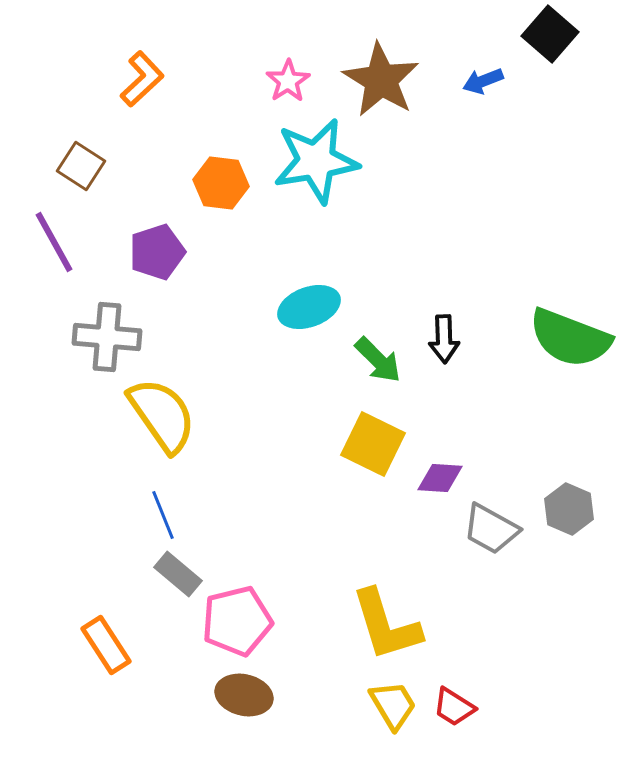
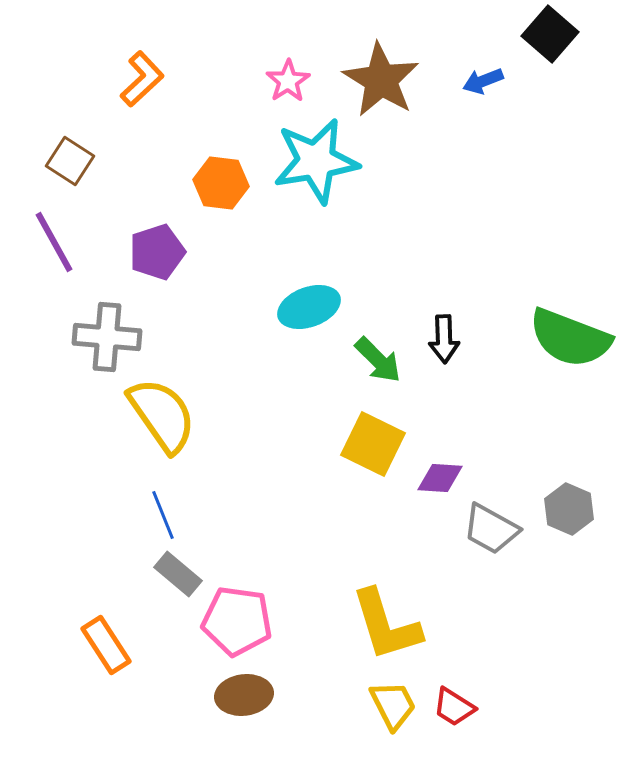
brown square: moved 11 px left, 5 px up
pink pentagon: rotated 22 degrees clockwise
brown ellipse: rotated 20 degrees counterclockwise
yellow trapezoid: rotated 4 degrees clockwise
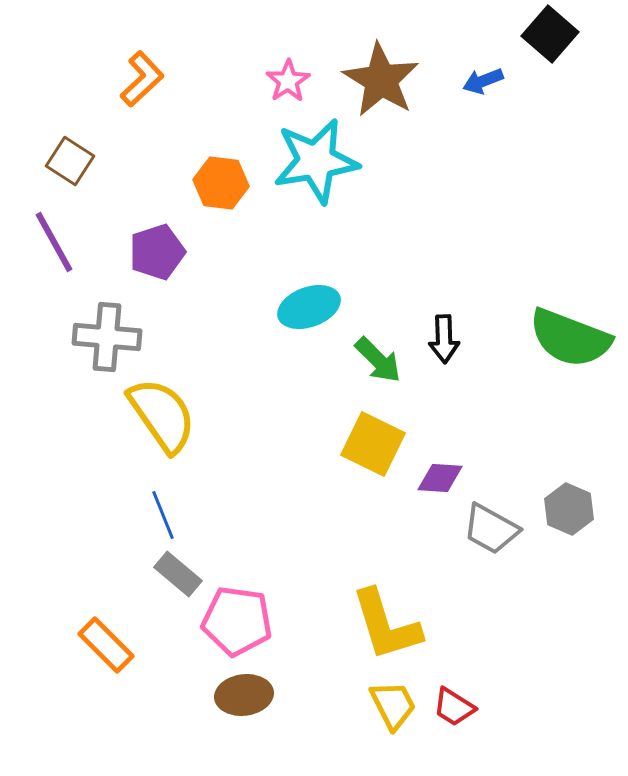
orange rectangle: rotated 12 degrees counterclockwise
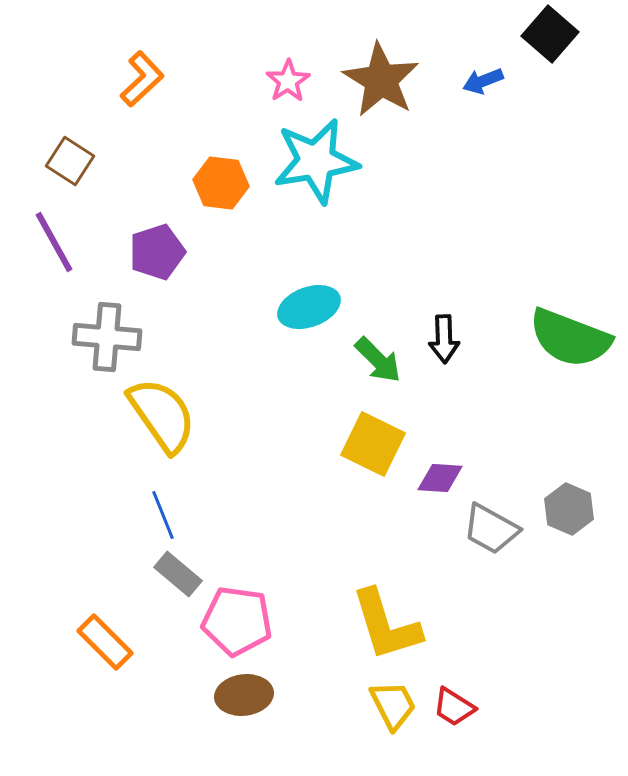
orange rectangle: moved 1 px left, 3 px up
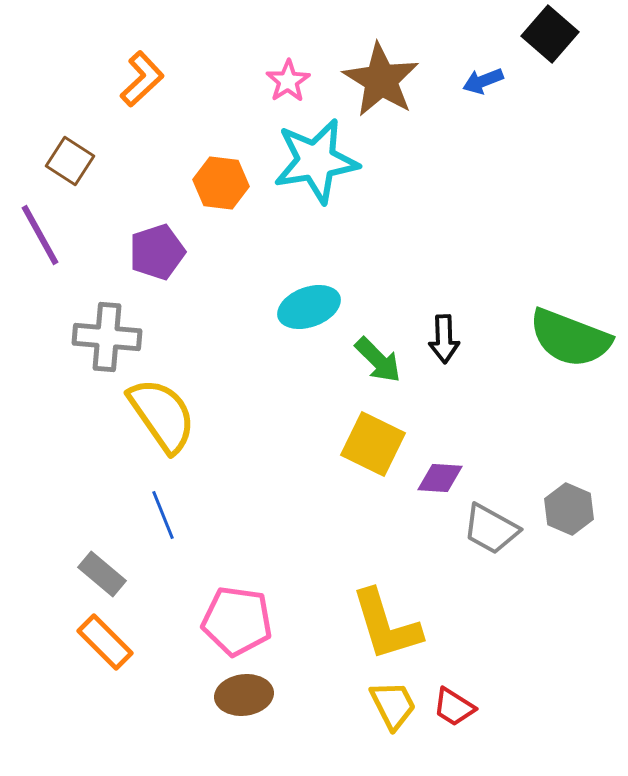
purple line: moved 14 px left, 7 px up
gray rectangle: moved 76 px left
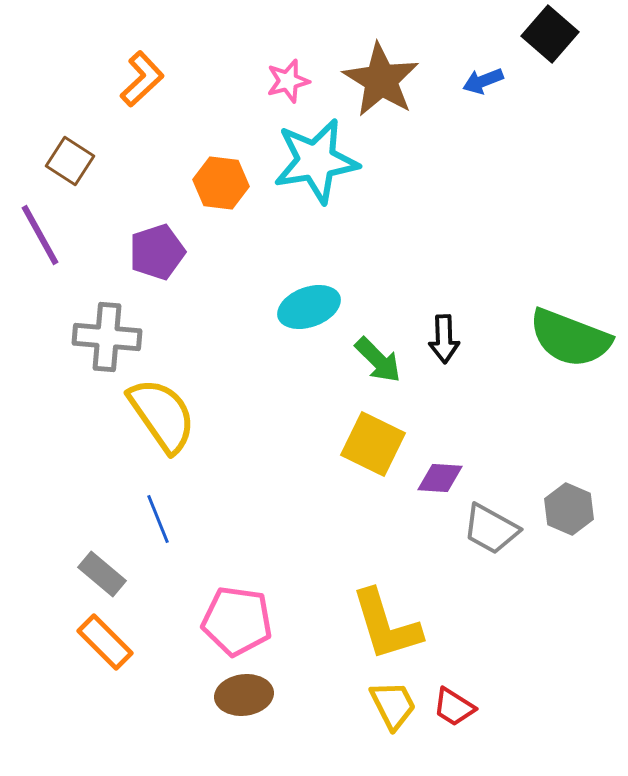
pink star: rotated 18 degrees clockwise
blue line: moved 5 px left, 4 px down
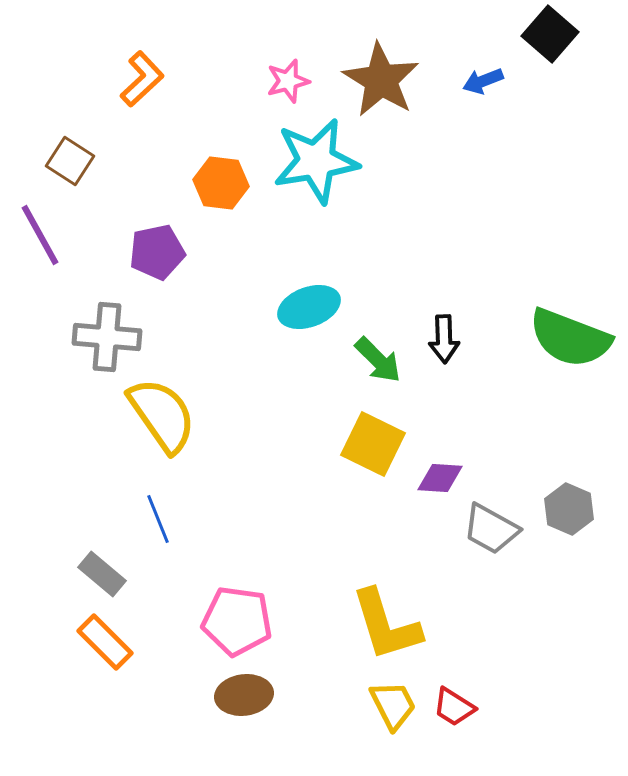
purple pentagon: rotated 6 degrees clockwise
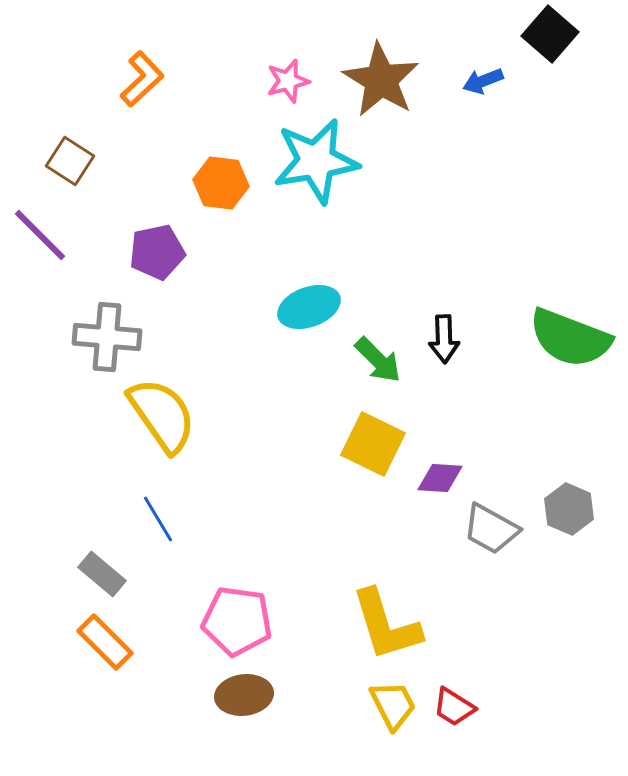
purple line: rotated 16 degrees counterclockwise
blue line: rotated 9 degrees counterclockwise
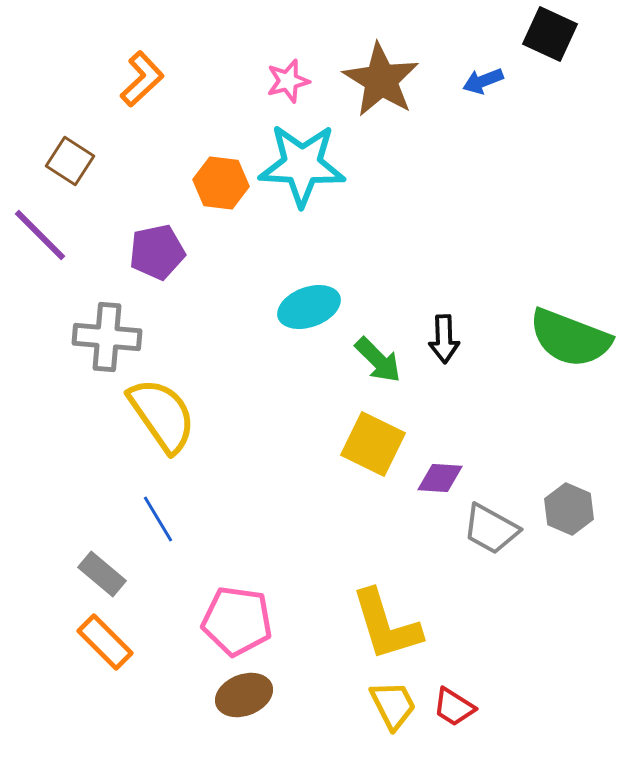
black square: rotated 16 degrees counterclockwise
cyan star: moved 14 px left, 4 px down; rotated 12 degrees clockwise
brown ellipse: rotated 14 degrees counterclockwise
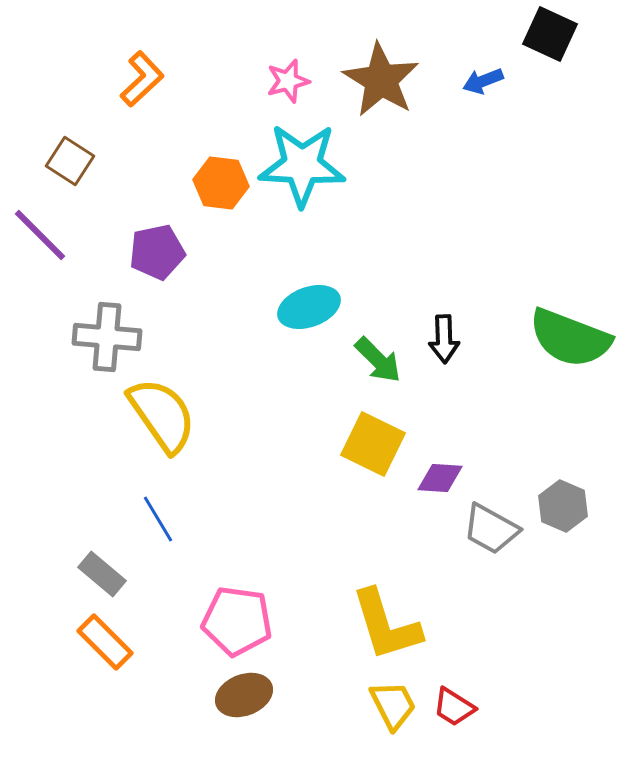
gray hexagon: moved 6 px left, 3 px up
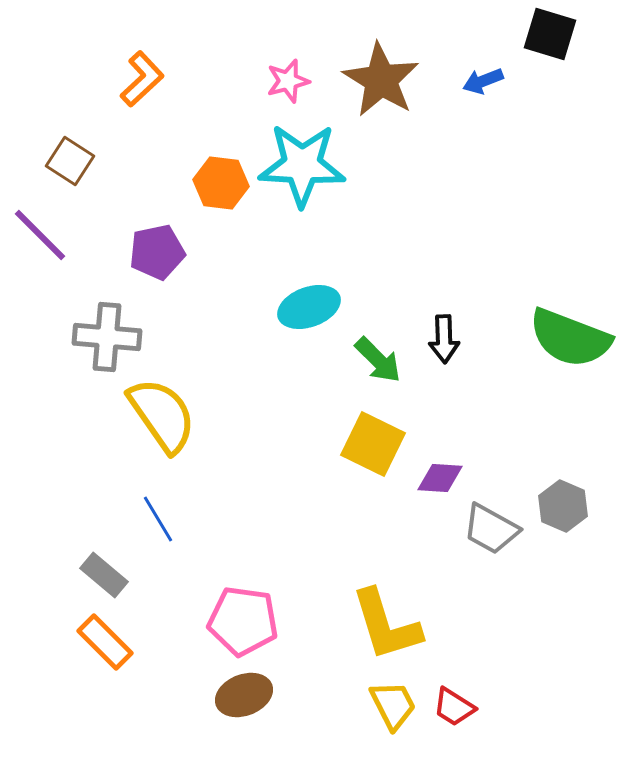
black square: rotated 8 degrees counterclockwise
gray rectangle: moved 2 px right, 1 px down
pink pentagon: moved 6 px right
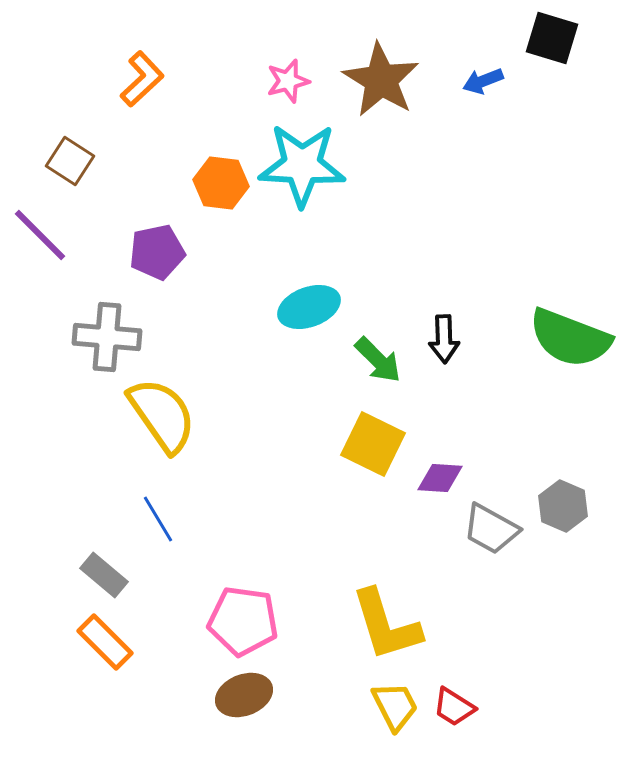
black square: moved 2 px right, 4 px down
yellow trapezoid: moved 2 px right, 1 px down
